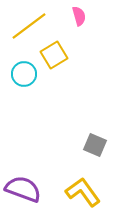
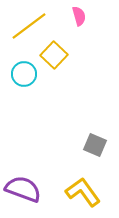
yellow square: rotated 16 degrees counterclockwise
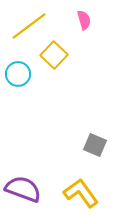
pink semicircle: moved 5 px right, 4 px down
cyan circle: moved 6 px left
yellow L-shape: moved 2 px left, 1 px down
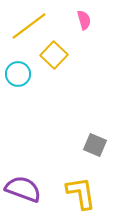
yellow L-shape: rotated 27 degrees clockwise
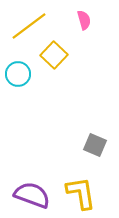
purple semicircle: moved 9 px right, 6 px down
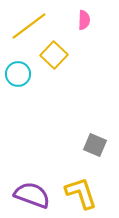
pink semicircle: rotated 18 degrees clockwise
yellow L-shape: rotated 9 degrees counterclockwise
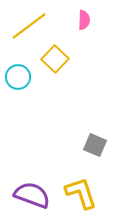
yellow square: moved 1 px right, 4 px down
cyan circle: moved 3 px down
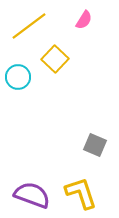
pink semicircle: rotated 30 degrees clockwise
